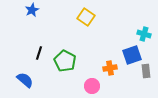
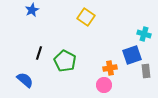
pink circle: moved 12 px right, 1 px up
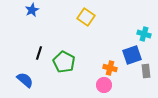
green pentagon: moved 1 px left, 1 px down
orange cross: rotated 24 degrees clockwise
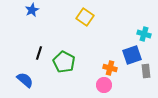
yellow square: moved 1 px left
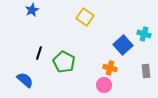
blue square: moved 9 px left, 10 px up; rotated 24 degrees counterclockwise
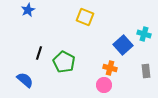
blue star: moved 4 px left
yellow square: rotated 12 degrees counterclockwise
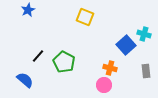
blue square: moved 3 px right
black line: moved 1 px left, 3 px down; rotated 24 degrees clockwise
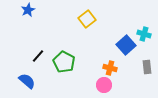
yellow square: moved 2 px right, 2 px down; rotated 30 degrees clockwise
gray rectangle: moved 1 px right, 4 px up
blue semicircle: moved 2 px right, 1 px down
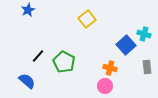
pink circle: moved 1 px right, 1 px down
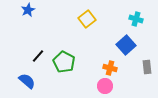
cyan cross: moved 8 px left, 15 px up
